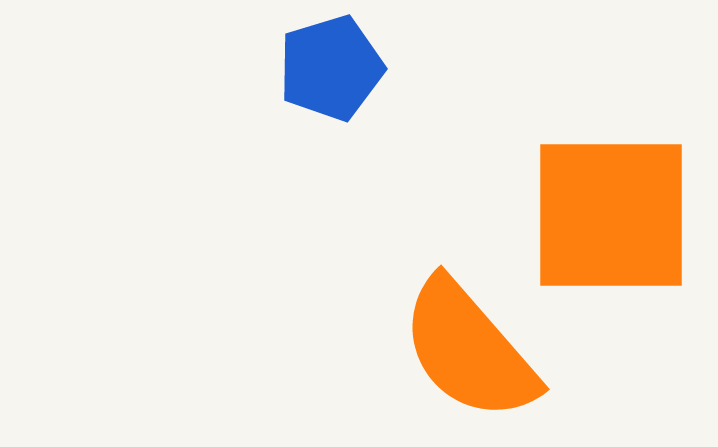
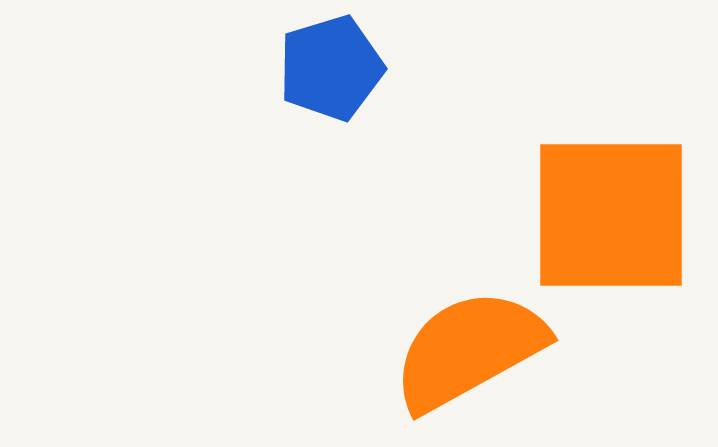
orange semicircle: rotated 102 degrees clockwise
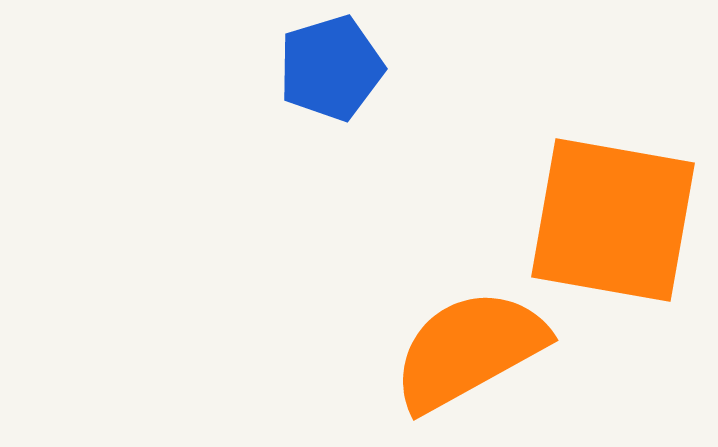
orange square: moved 2 px right, 5 px down; rotated 10 degrees clockwise
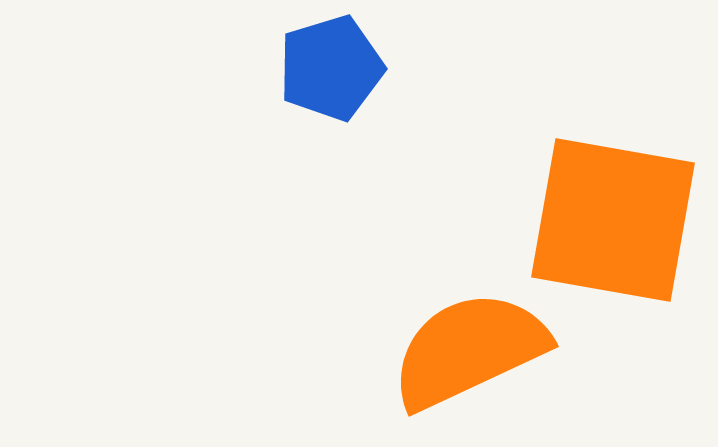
orange semicircle: rotated 4 degrees clockwise
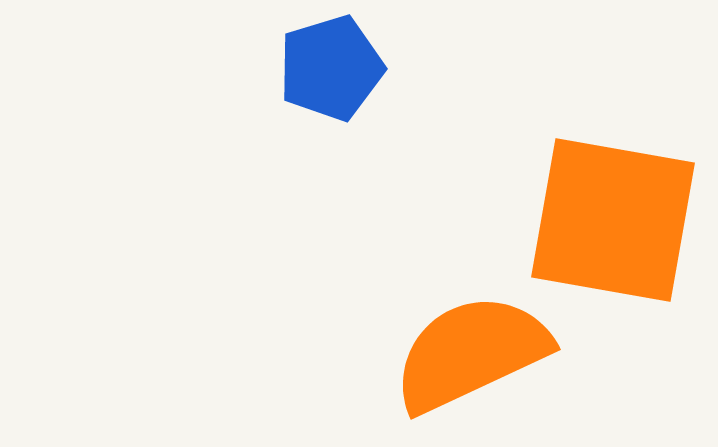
orange semicircle: moved 2 px right, 3 px down
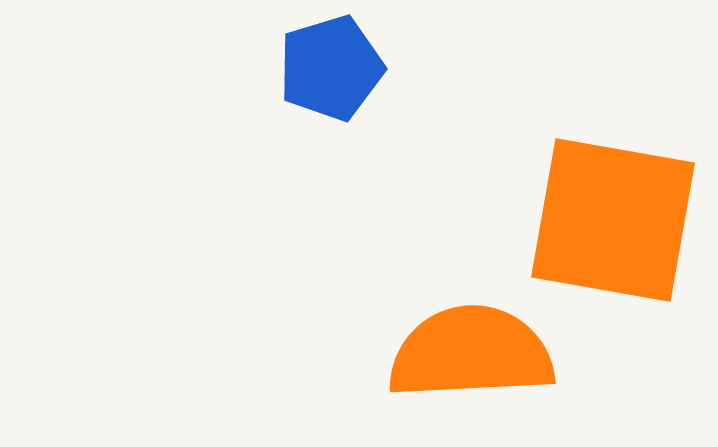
orange semicircle: rotated 22 degrees clockwise
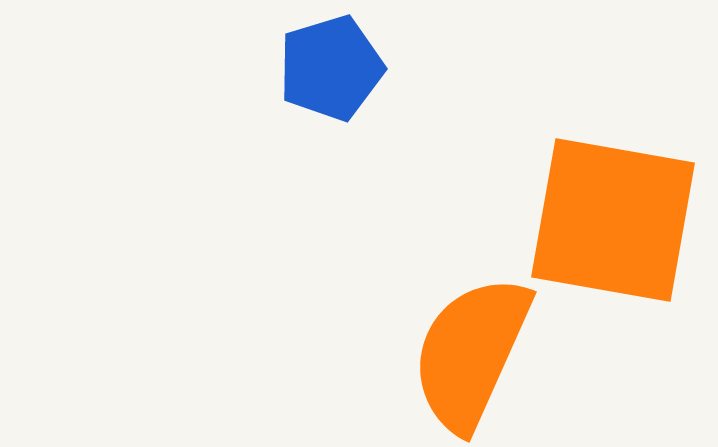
orange semicircle: rotated 63 degrees counterclockwise
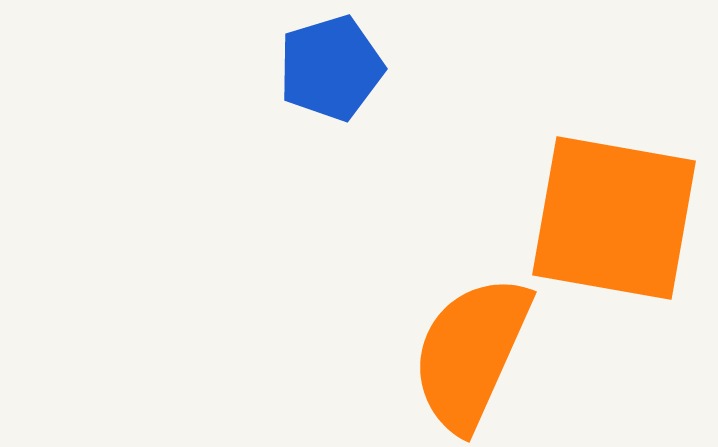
orange square: moved 1 px right, 2 px up
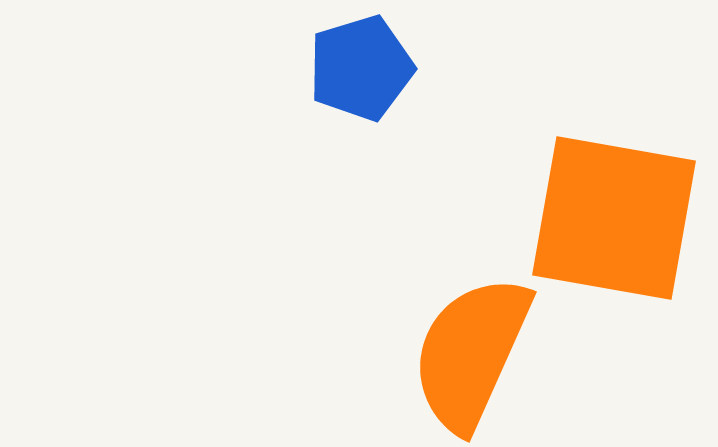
blue pentagon: moved 30 px right
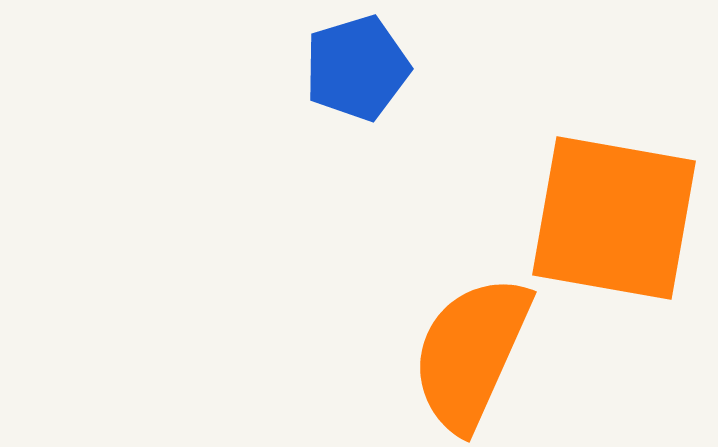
blue pentagon: moved 4 px left
